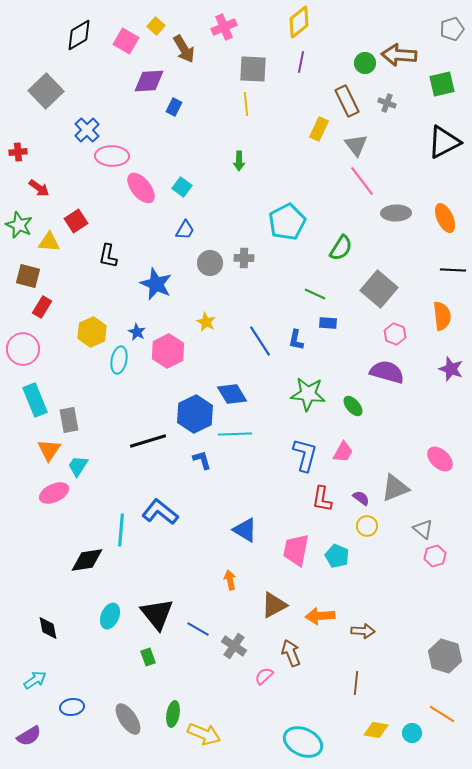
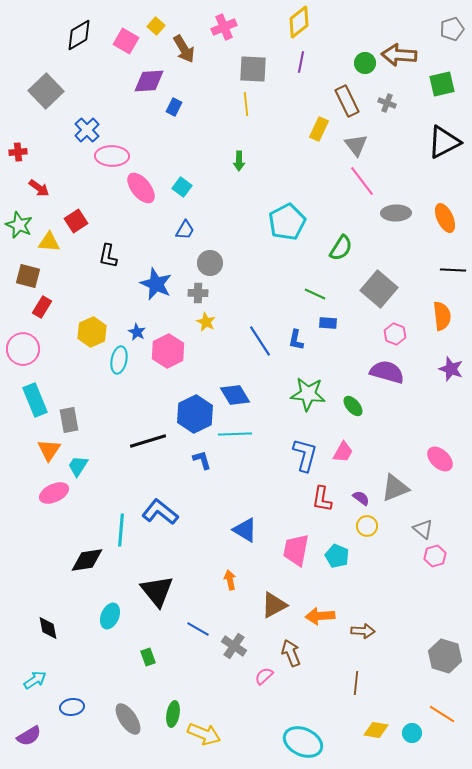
gray cross at (244, 258): moved 46 px left, 35 px down
blue diamond at (232, 394): moved 3 px right, 1 px down
black triangle at (157, 614): moved 23 px up
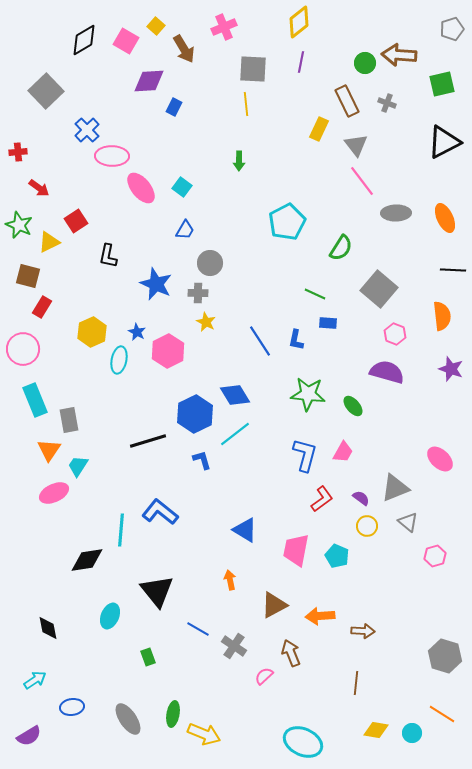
black diamond at (79, 35): moved 5 px right, 5 px down
yellow triangle at (49, 242): rotated 30 degrees counterclockwise
cyan line at (235, 434): rotated 36 degrees counterclockwise
red L-shape at (322, 499): rotated 136 degrees counterclockwise
gray triangle at (423, 529): moved 15 px left, 7 px up
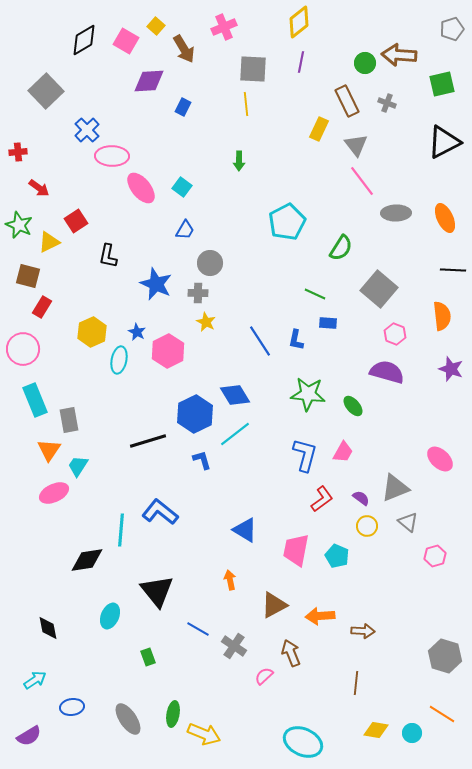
blue rectangle at (174, 107): moved 9 px right
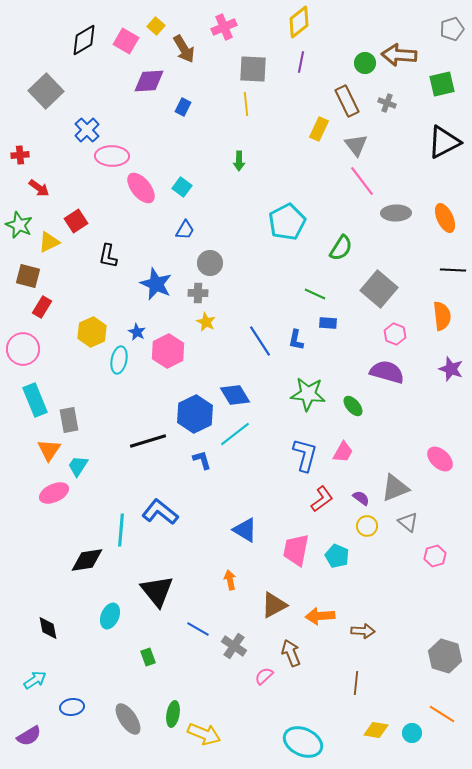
red cross at (18, 152): moved 2 px right, 3 px down
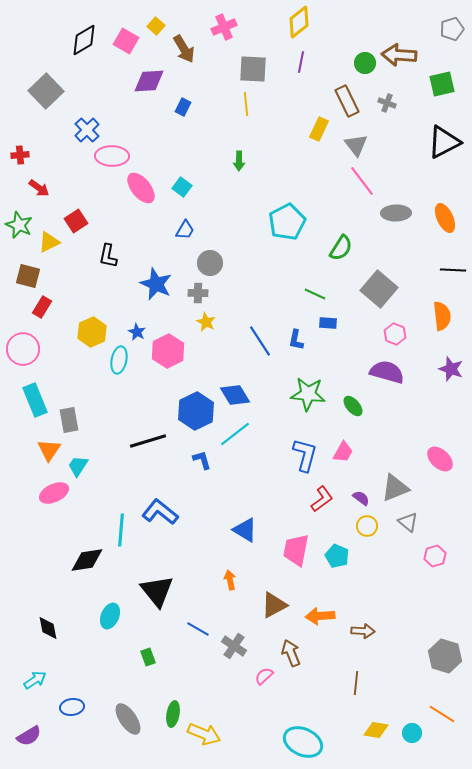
blue hexagon at (195, 414): moved 1 px right, 3 px up
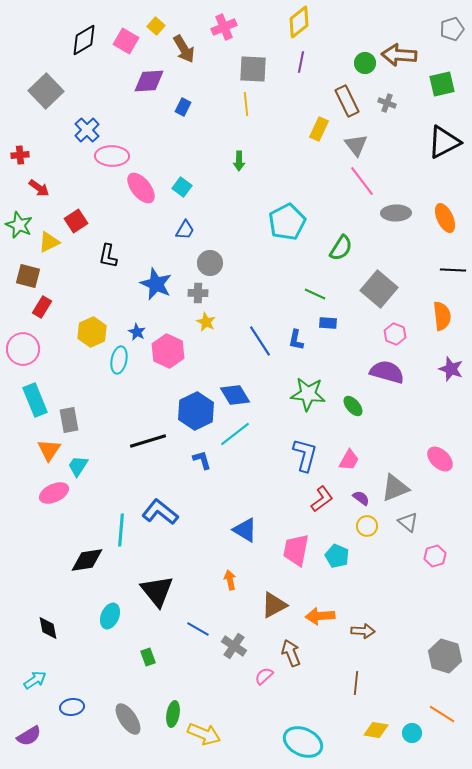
pink hexagon at (168, 351): rotated 8 degrees counterclockwise
pink trapezoid at (343, 452): moved 6 px right, 8 px down
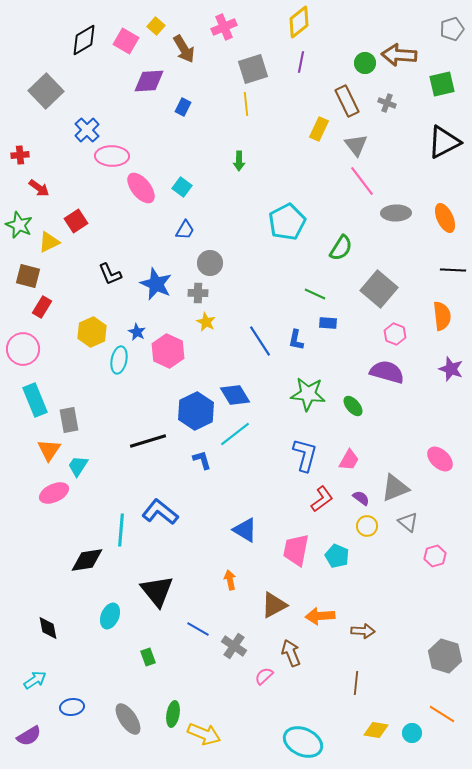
gray square at (253, 69): rotated 20 degrees counterclockwise
black L-shape at (108, 256): moved 2 px right, 18 px down; rotated 35 degrees counterclockwise
